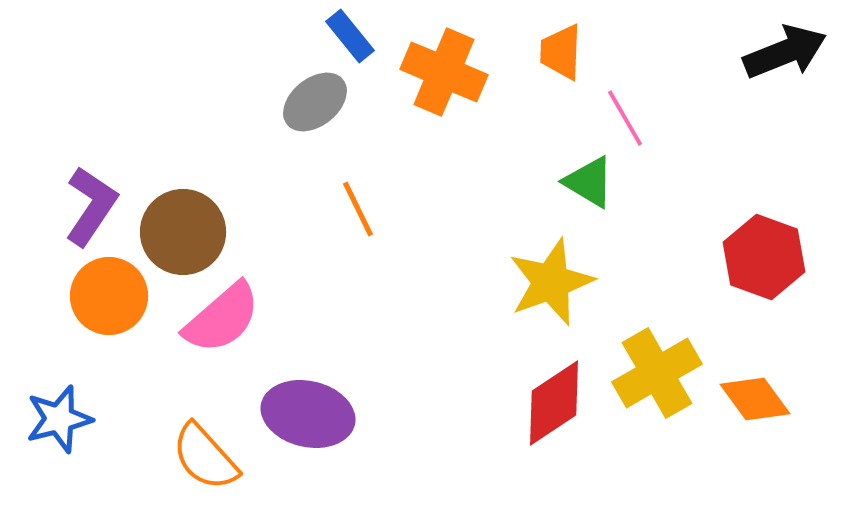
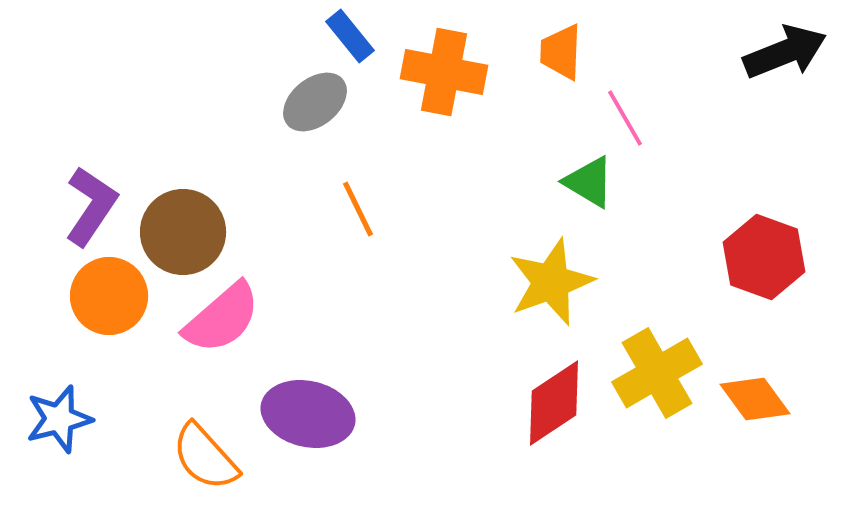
orange cross: rotated 12 degrees counterclockwise
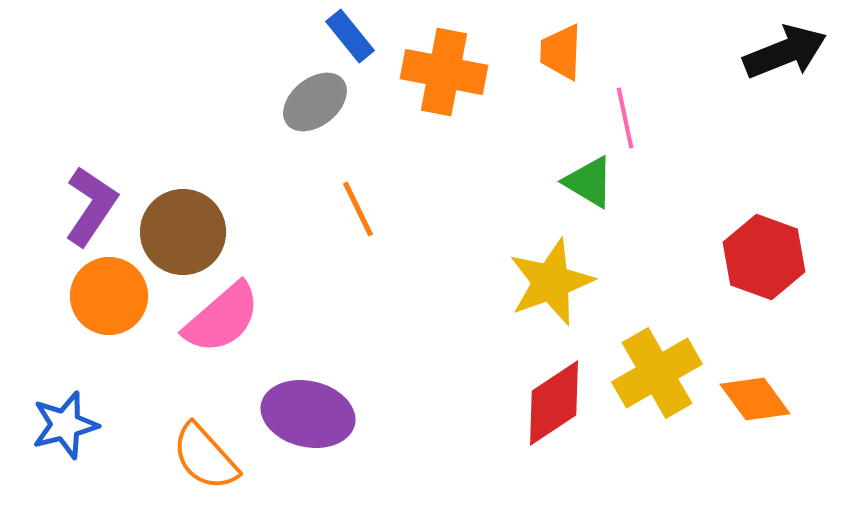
pink line: rotated 18 degrees clockwise
blue star: moved 6 px right, 6 px down
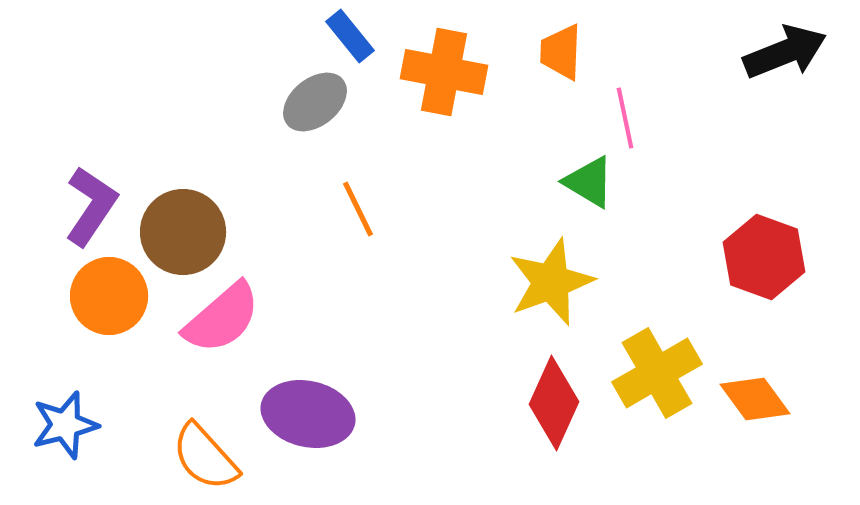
red diamond: rotated 32 degrees counterclockwise
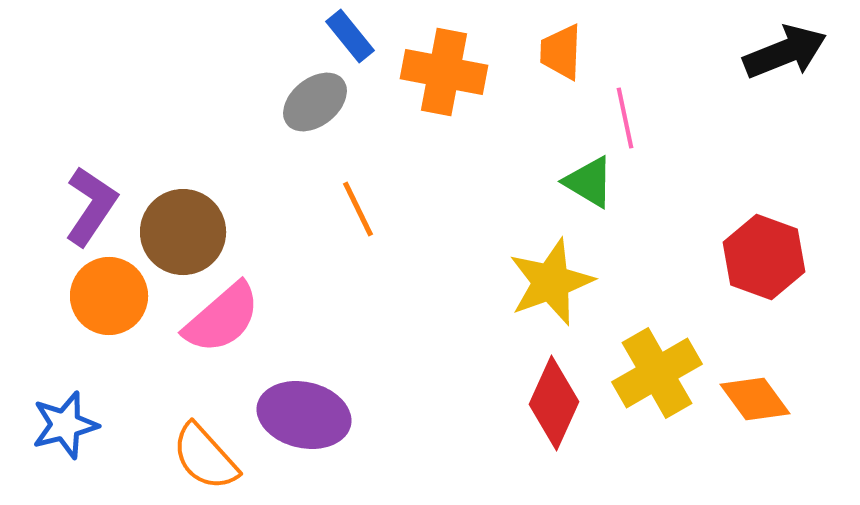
purple ellipse: moved 4 px left, 1 px down
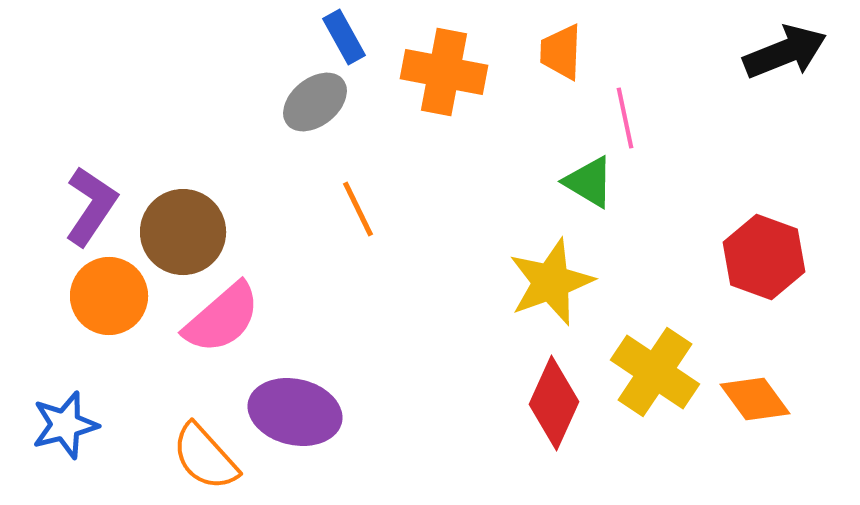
blue rectangle: moved 6 px left, 1 px down; rotated 10 degrees clockwise
yellow cross: moved 2 px left, 1 px up; rotated 26 degrees counterclockwise
purple ellipse: moved 9 px left, 3 px up
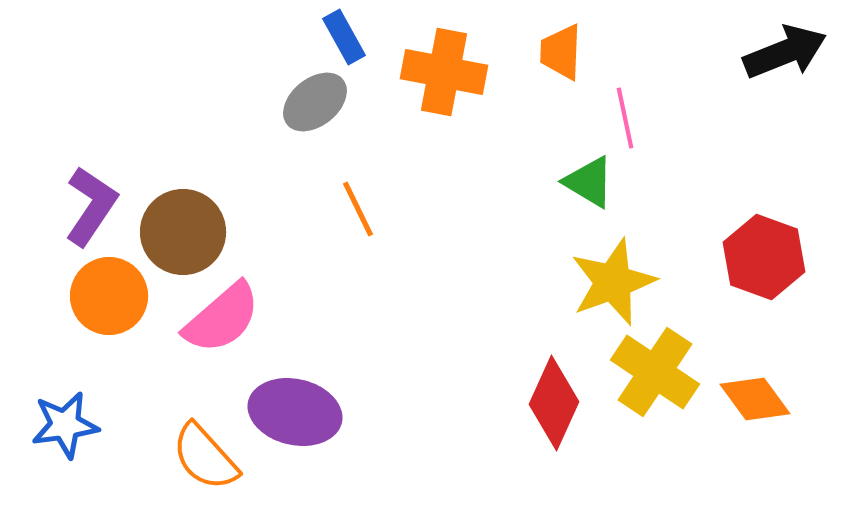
yellow star: moved 62 px right
blue star: rotated 6 degrees clockwise
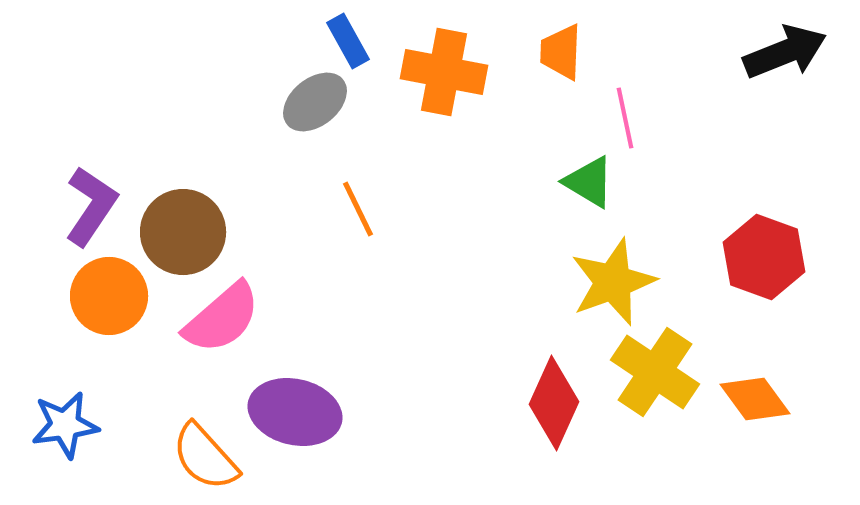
blue rectangle: moved 4 px right, 4 px down
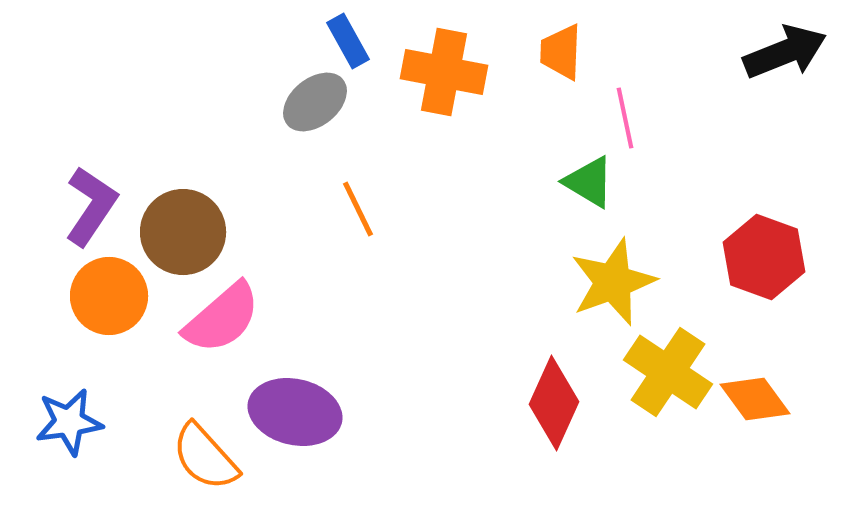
yellow cross: moved 13 px right
blue star: moved 4 px right, 3 px up
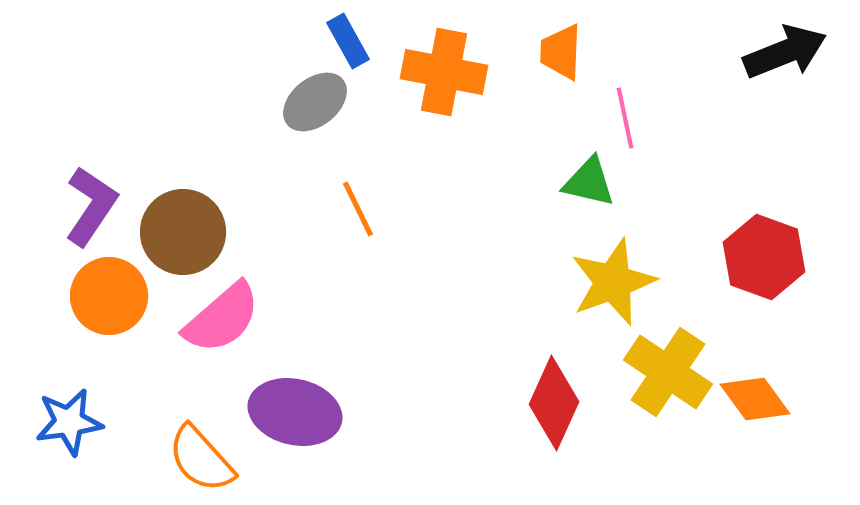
green triangle: rotated 18 degrees counterclockwise
orange semicircle: moved 4 px left, 2 px down
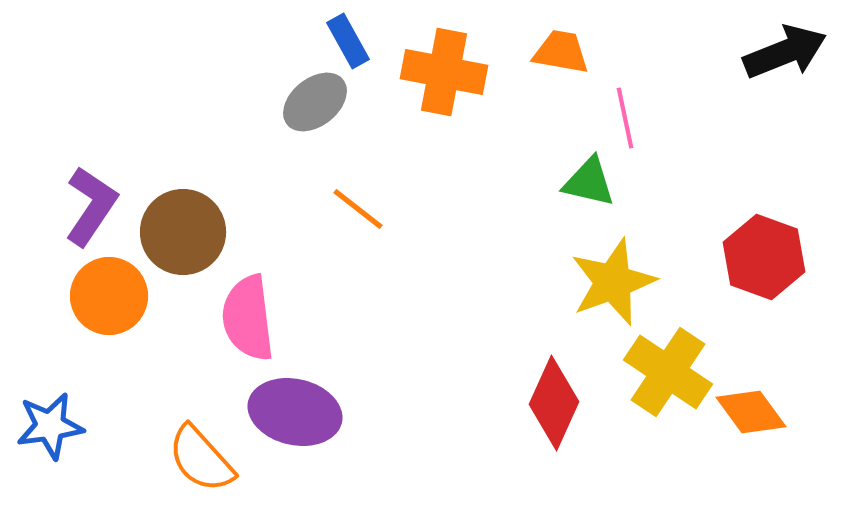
orange trapezoid: rotated 98 degrees clockwise
orange line: rotated 26 degrees counterclockwise
pink semicircle: moved 26 px right; rotated 124 degrees clockwise
orange diamond: moved 4 px left, 13 px down
blue star: moved 19 px left, 4 px down
